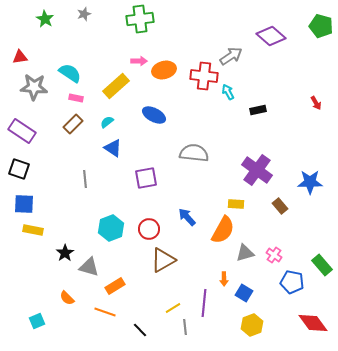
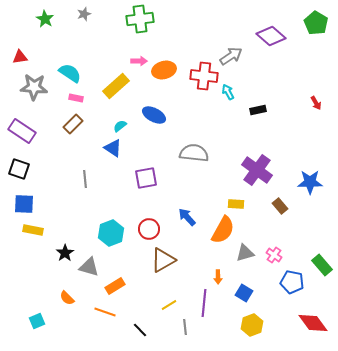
green pentagon at (321, 26): moved 5 px left, 3 px up; rotated 15 degrees clockwise
cyan semicircle at (107, 122): moved 13 px right, 4 px down
cyan hexagon at (111, 228): moved 5 px down
orange arrow at (224, 279): moved 6 px left, 2 px up
yellow line at (173, 308): moved 4 px left, 3 px up
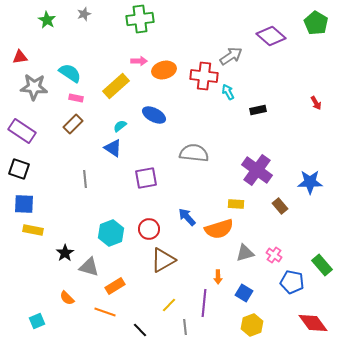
green star at (45, 19): moved 2 px right, 1 px down
orange semicircle at (223, 230): moved 4 px left, 1 px up; rotated 44 degrees clockwise
yellow line at (169, 305): rotated 14 degrees counterclockwise
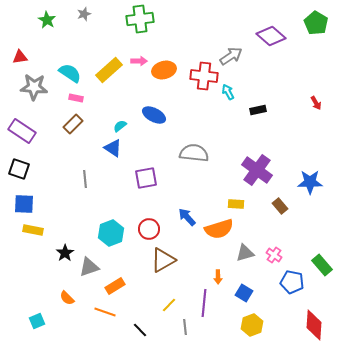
yellow rectangle at (116, 86): moved 7 px left, 16 px up
gray triangle at (89, 267): rotated 35 degrees counterclockwise
red diamond at (313, 323): moved 1 px right, 2 px down; rotated 40 degrees clockwise
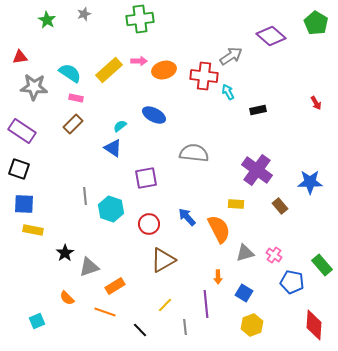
gray line at (85, 179): moved 17 px down
red circle at (149, 229): moved 5 px up
orange semicircle at (219, 229): rotated 100 degrees counterclockwise
cyan hexagon at (111, 233): moved 24 px up; rotated 20 degrees counterclockwise
purple line at (204, 303): moved 2 px right, 1 px down; rotated 12 degrees counterclockwise
yellow line at (169, 305): moved 4 px left
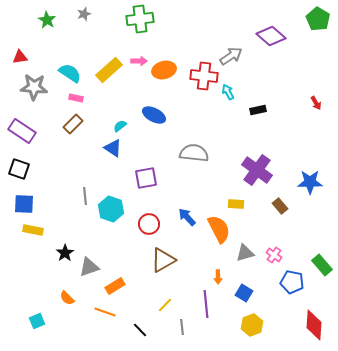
green pentagon at (316, 23): moved 2 px right, 4 px up
gray line at (185, 327): moved 3 px left
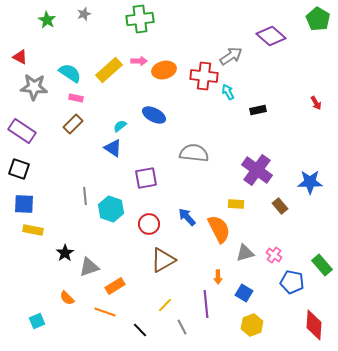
red triangle at (20, 57): rotated 35 degrees clockwise
gray line at (182, 327): rotated 21 degrees counterclockwise
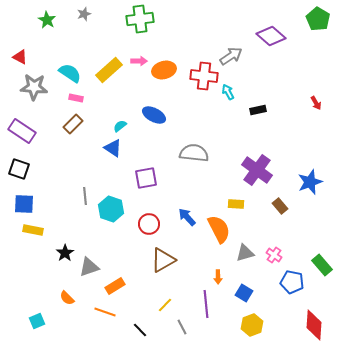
blue star at (310, 182): rotated 20 degrees counterclockwise
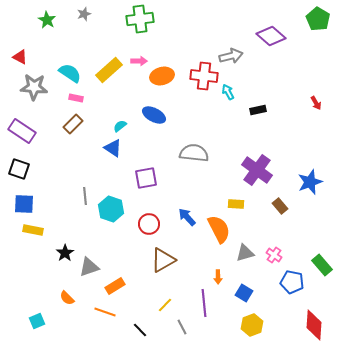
gray arrow at (231, 56): rotated 20 degrees clockwise
orange ellipse at (164, 70): moved 2 px left, 6 px down
purple line at (206, 304): moved 2 px left, 1 px up
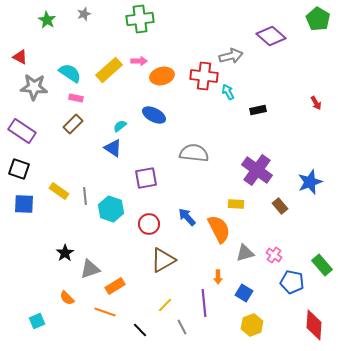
yellow rectangle at (33, 230): moved 26 px right, 39 px up; rotated 24 degrees clockwise
gray triangle at (89, 267): moved 1 px right, 2 px down
